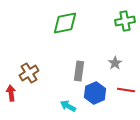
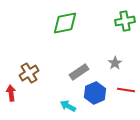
gray rectangle: moved 1 px down; rotated 48 degrees clockwise
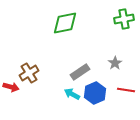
green cross: moved 1 px left, 2 px up
gray rectangle: moved 1 px right
red arrow: moved 6 px up; rotated 112 degrees clockwise
cyan arrow: moved 4 px right, 12 px up
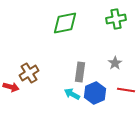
green cross: moved 8 px left
gray rectangle: rotated 48 degrees counterclockwise
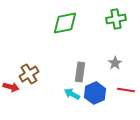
brown cross: moved 1 px down
